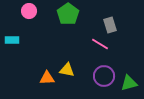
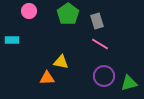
gray rectangle: moved 13 px left, 4 px up
yellow triangle: moved 6 px left, 8 px up
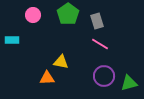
pink circle: moved 4 px right, 4 px down
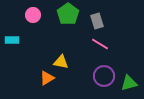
orange triangle: rotated 28 degrees counterclockwise
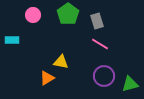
green triangle: moved 1 px right, 1 px down
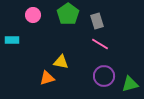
orange triangle: rotated 14 degrees clockwise
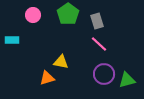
pink line: moved 1 px left; rotated 12 degrees clockwise
purple circle: moved 2 px up
green triangle: moved 3 px left, 4 px up
